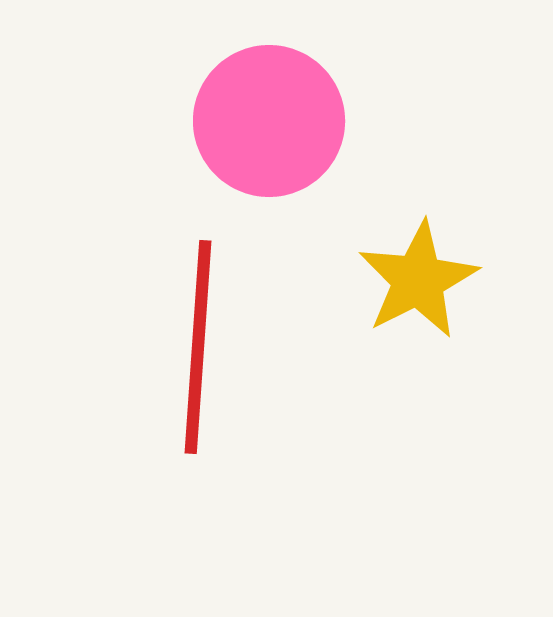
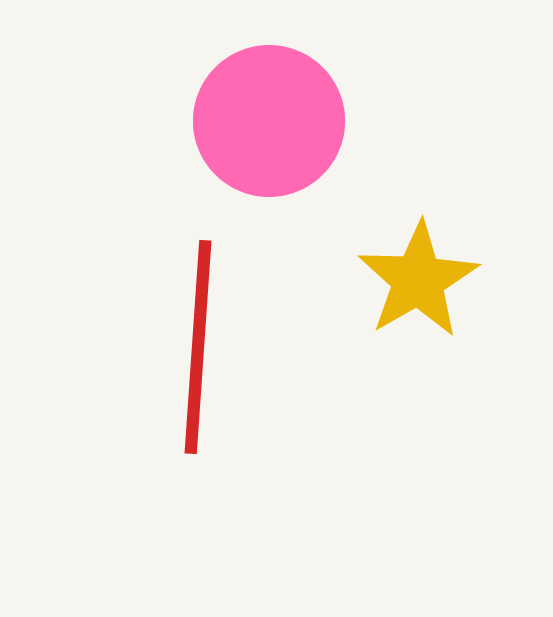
yellow star: rotated 3 degrees counterclockwise
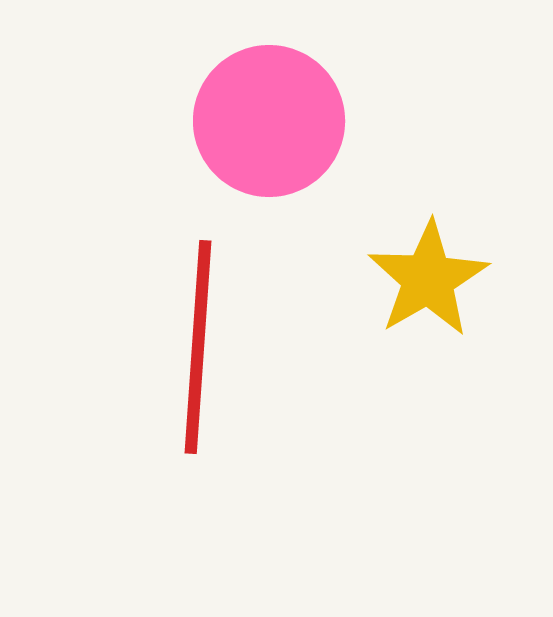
yellow star: moved 10 px right, 1 px up
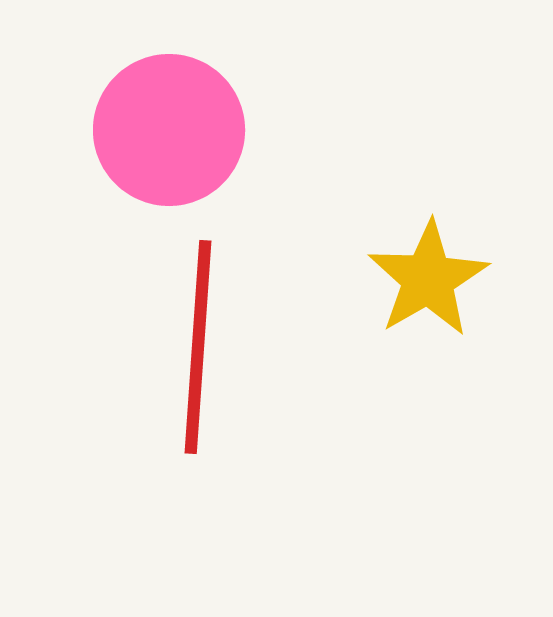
pink circle: moved 100 px left, 9 px down
